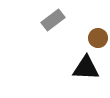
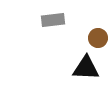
gray rectangle: rotated 30 degrees clockwise
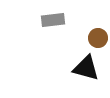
black triangle: rotated 12 degrees clockwise
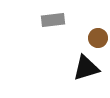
black triangle: rotated 32 degrees counterclockwise
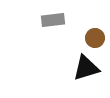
brown circle: moved 3 px left
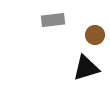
brown circle: moved 3 px up
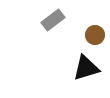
gray rectangle: rotated 30 degrees counterclockwise
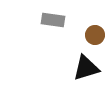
gray rectangle: rotated 45 degrees clockwise
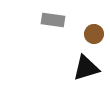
brown circle: moved 1 px left, 1 px up
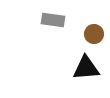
black triangle: rotated 12 degrees clockwise
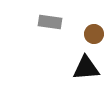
gray rectangle: moved 3 px left, 2 px down
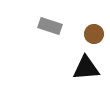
gray rectangle: moved 4 px down; rotated 10 degrees clockwise
